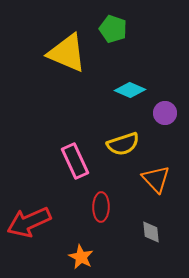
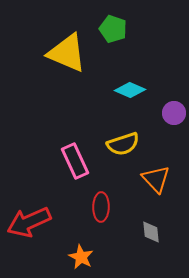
purple circle: moved 9 px right
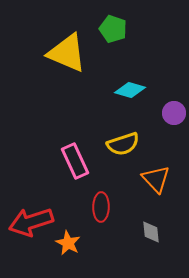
cyan diamond: rotated 8 degrees counterclockwise
red arrow: moved 2 px right; rotated 6 degrees clockwise
orange star: moved 13 px left, 14 px up
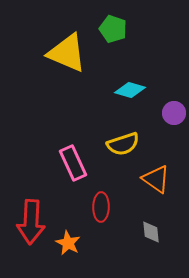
pink rectangle: moved 2 px left, 2 px down
orange triangle: rotated 12 degrees counterclockwise
red arrow: rotated 69 degrees counterclockwise
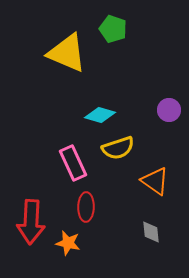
cyan diamond: moved 30 px left, 25 px down
purple circle: moved 5 px left, 3 px up
yellow semicircle: moved 5 px left, 4 px down
orange triangle: moved 1 px left, 2 px down
red ellipse: moved 15 px left
orange star: rotated 15 degrees counterclockwise
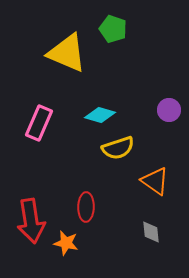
pink rectangle: moved 34 px left, 40 px up; rotated 48 degrees clockwise
red arrow: moved 1 px up; rotated 12 degrees counterclockwise
orange star: moved 2 px left
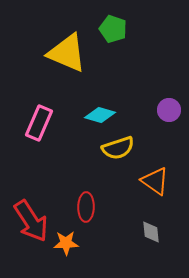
red arrow: rotated 24 degrees counterclockwise
orange star: rotated 15 degrees counterclockwise
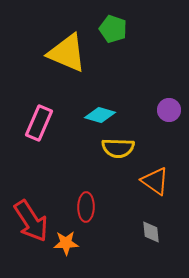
yellow semicircle: rotated 20 degrees clockwise
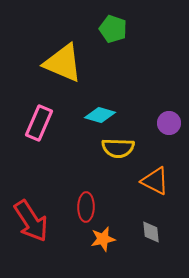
yellow triangle: moved 4 px left, 10 px down
purple circle: moved 13 px down
orange triangle: rotated 8 degrees counterclockwise
orange star: moved 37 px right, 4 px up; rotated 10 degrees counterclockwise
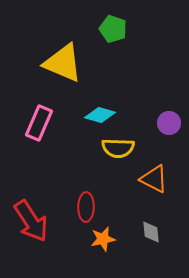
orange triangle: moved 1 px left, 2 px up
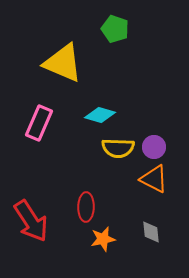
green pentagon: moved 2 px right
purple circle: moved 15 px left, 24 px down
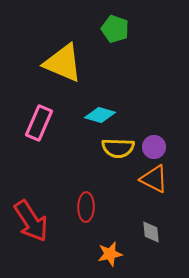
orange star: moved 7 px right, 15 px down
